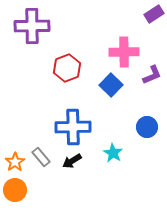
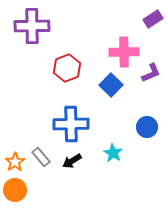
purple rectangle: moved 1 px left, 5 px down
purple L-shape: moved 1 px left, 2 px up
blue cross: moved 2 px left, 3 px up
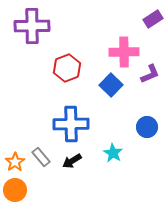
purple L-shape: moved 1 px left, 1 px down
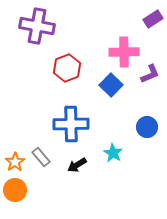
purple cross: moved 5 px right; rotated 12 degrees clockwise
black arrow: moved 5 px right, 4 px down
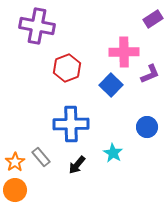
black arrow: rotated 18 degrees counterclockwise
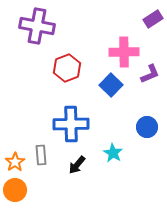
gray rectangle: moved 2 px up; rotated 36 degrees clockwise
